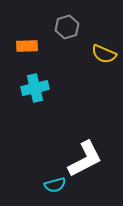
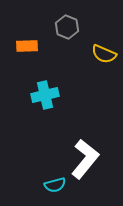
gray hexagon: rotated 20 degrees counterclockwise
cyan cross: moved 10 px right, 7 px down
white L-shape: rotated 24 degrees counterclockwise
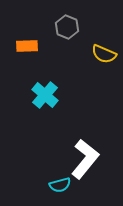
cyan cross: rotated 36 degrees counterclockwise
cyan semicircle: moved 5 px right
